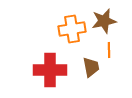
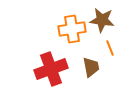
brown star: moved 2 px left, 1 px up; rotated 20 degrees clockwise
orange line: moved 1 px right, 2 px up; rotated 21 degrees counterclockwise
red cross: moved 1 px right, 1 px up; rotated 20 degrees counterclockwise
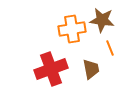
brown trapezoid: moved 2 px down
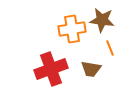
brown trapezoid: rotated 110 degrees clockwise
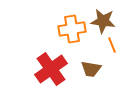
brown star: moved 1 px right, 1 px down
orange line: moved 2 px right, 3 px up
red cross: rotated 16 degrees counterclockwise
